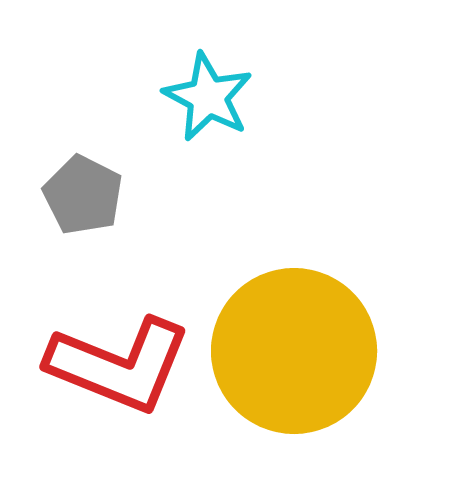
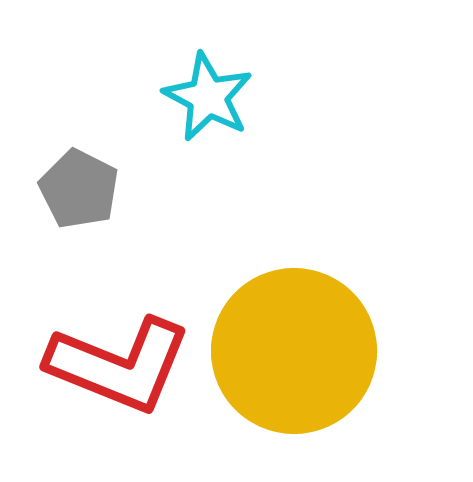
gray pentagon: moved 4 px left, 6 px up
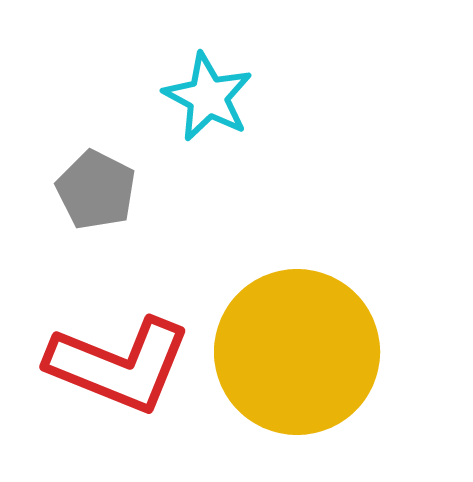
gray pentagon: moved 17 px right, 1 px down
yellow circle: moved 3 px right, 1 px down
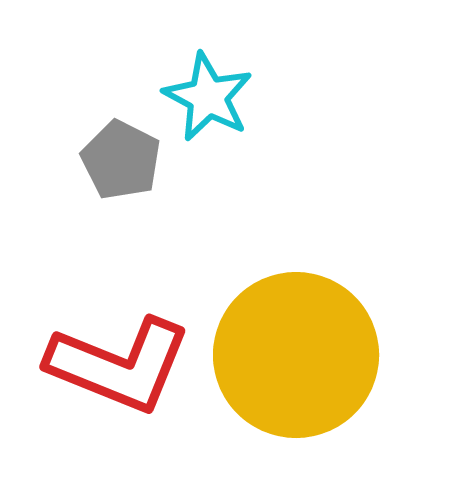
gray pentagon: moved 25 px right, 30 px up
yellow circle: moved 1 px left, 3 px down
